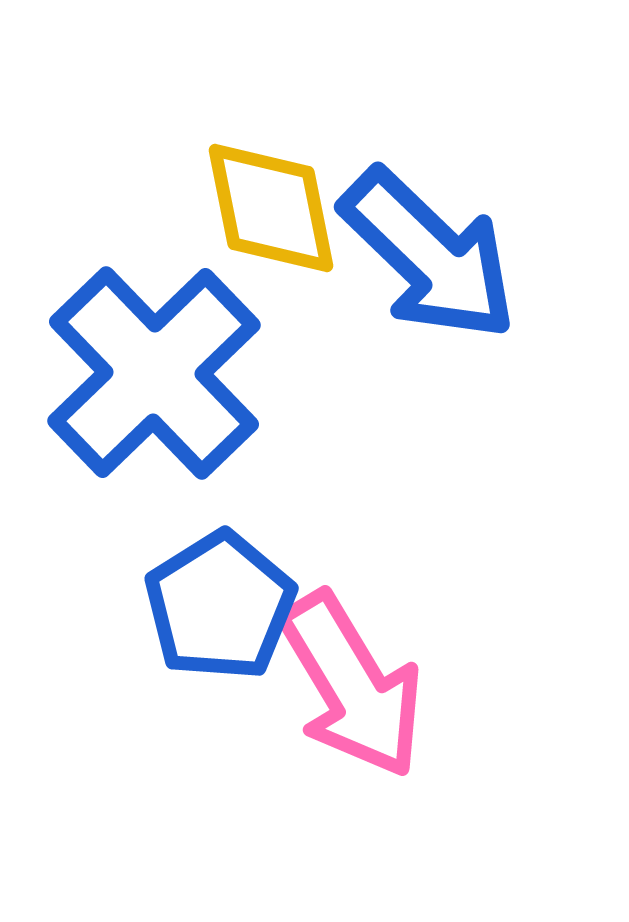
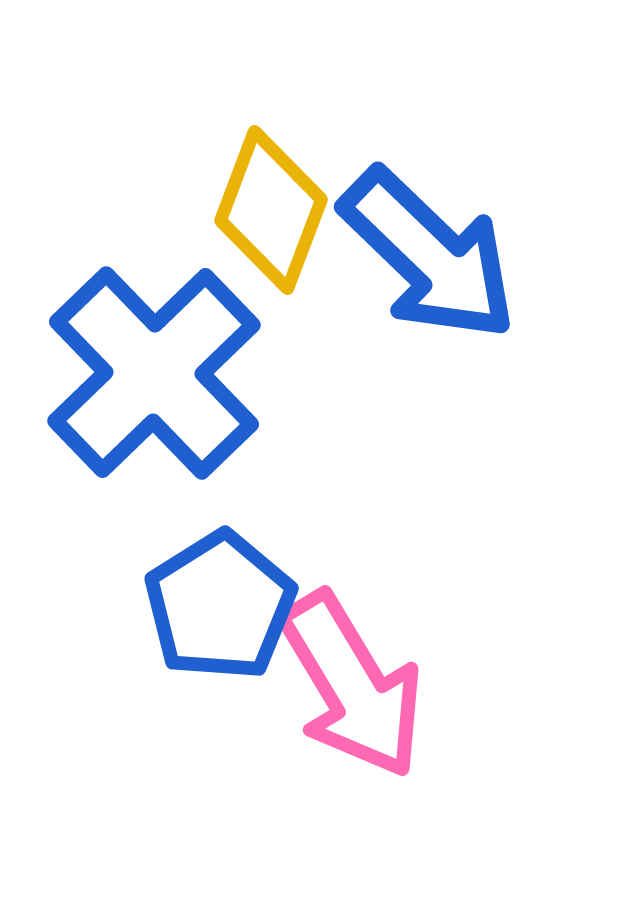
yellow diamond: moved 2 px down; rotated 32 degrees clockwise
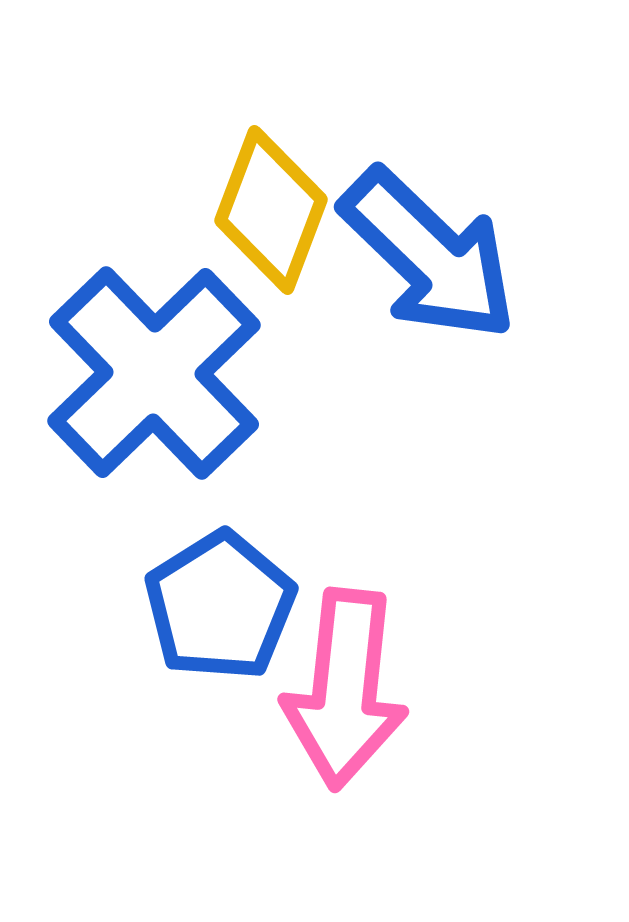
pink arrow: moved 7 px left, 4 px down; rotated 37 degrees clockwise
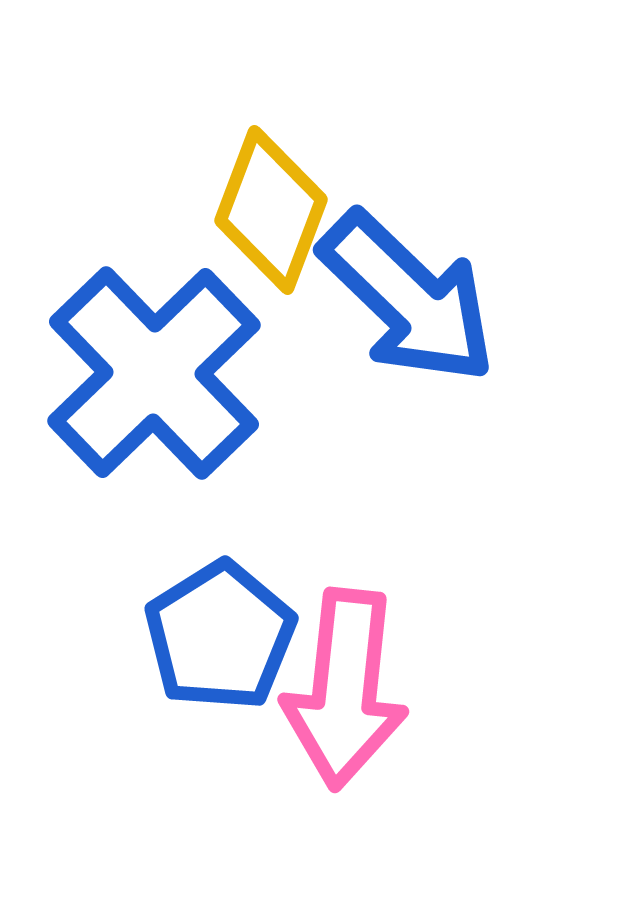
blue arrow: moved 21 px left, 43 px down
blue pentagon: moved 30 px down
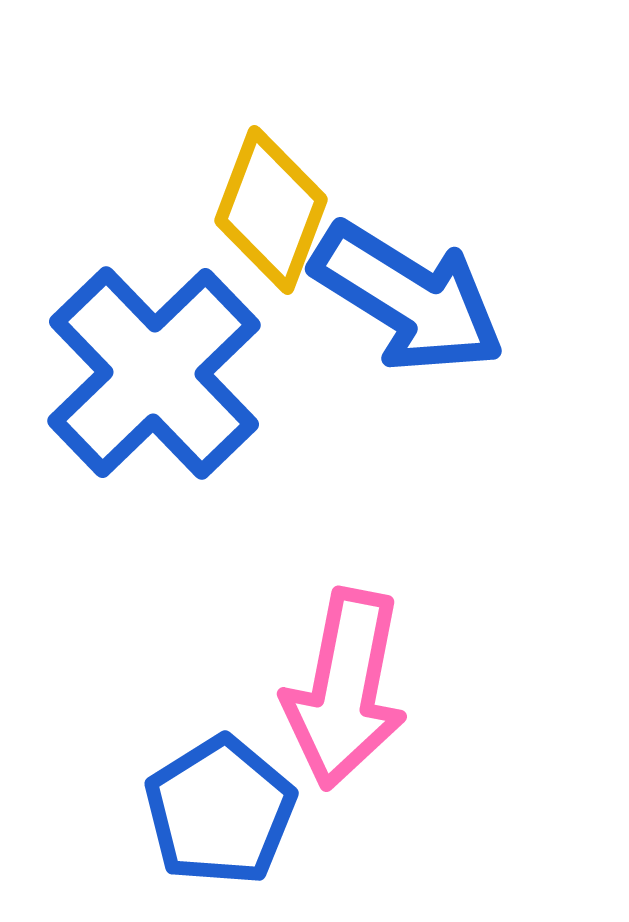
blue arrow: rotated 12 degrees counterclockwise
blue pentagon: moved 175 px down
pink arrow: rotated 5 degrees clockwise
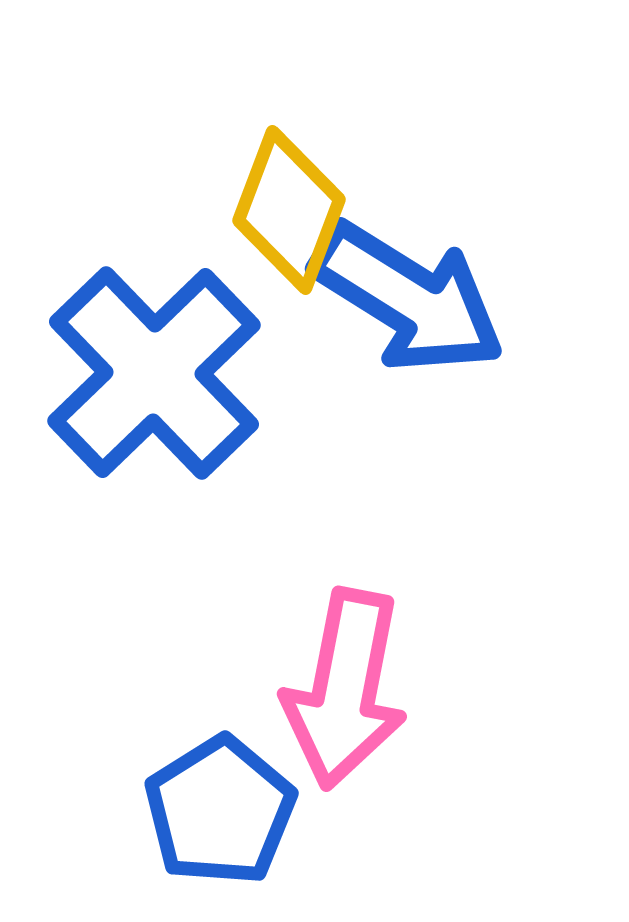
yellow diamond: moved 18 px right
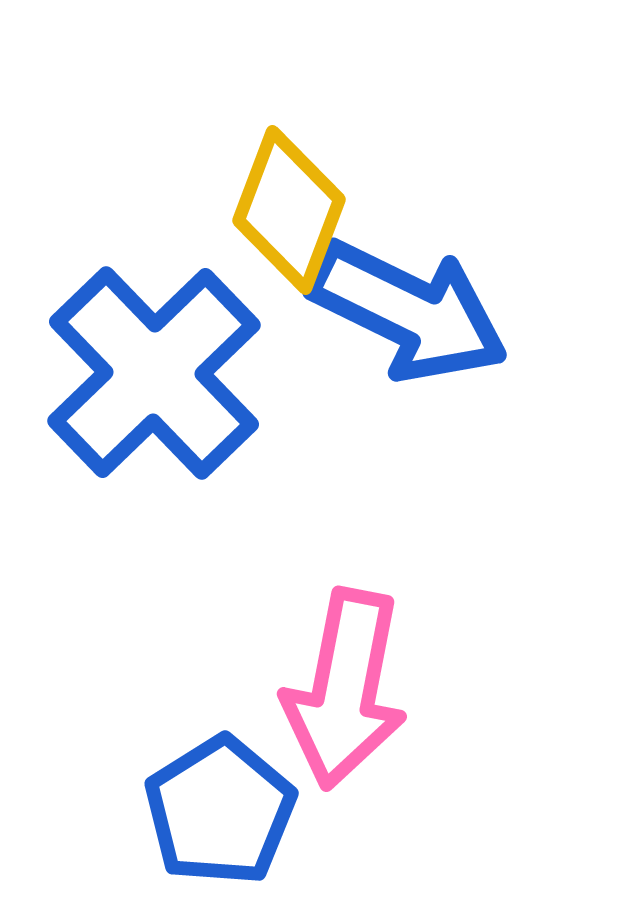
blue arrow: moved 13 px down; rotated 6 degrees counterclockwise
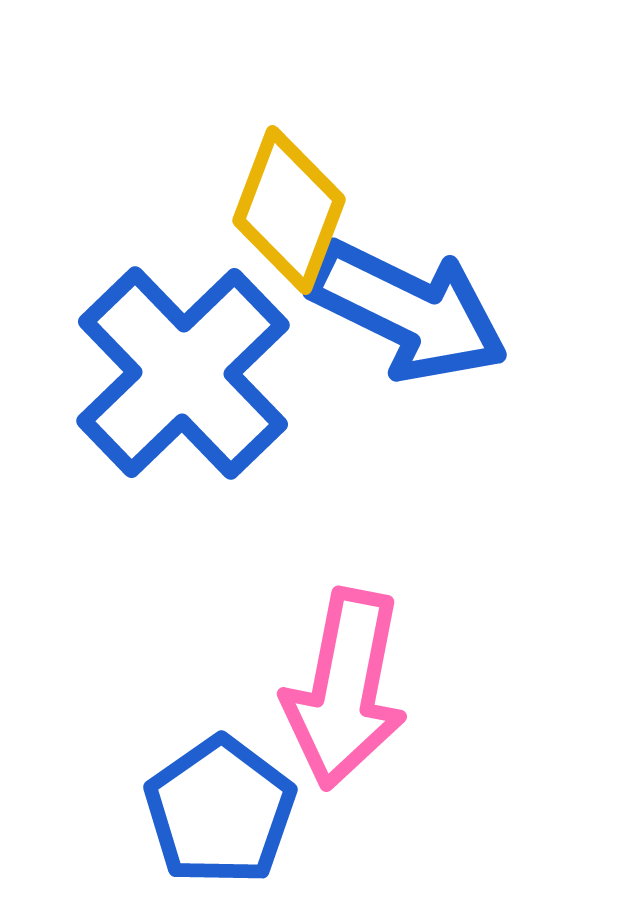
blue cross: moved 29 px right
blue pentagon: rotated 3 degrees counterclockwise
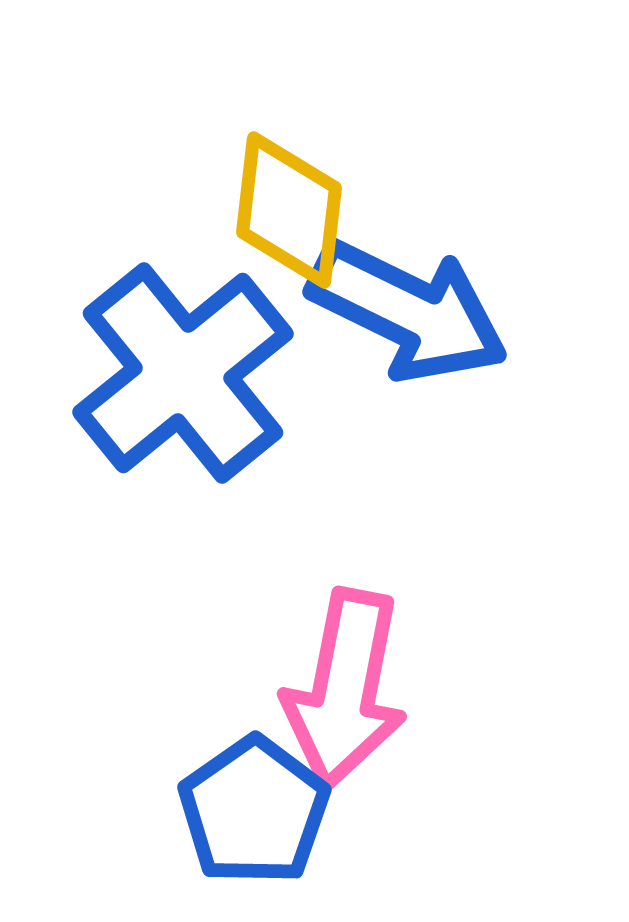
yellow diamond: rotated 14 degrees counterclockwise
blue cross: rotated 5 degrees clockwise
blue pentagon: moved 34 px right
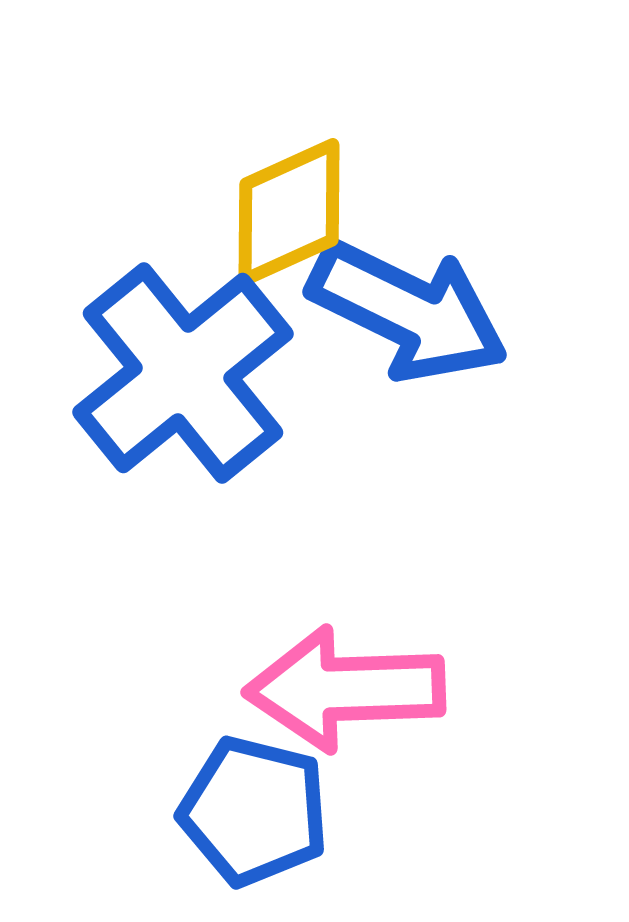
yellow diamond: moved 2 px down; rotated 59 degrees clockwise
pink arrow: rotated 77 degrees clockwise
blue pentagon: rotated 23 degrees counterclockwise
